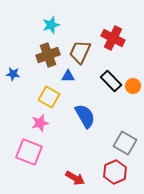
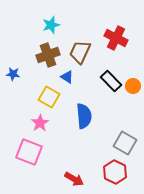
red cross: moved 3 px right
blue triangle: moved 1 px left, 1 px down; rotated 32 degrees clockwise
blue semicircle: moved 1 px left; rotated 25 degrees clockwise
pink star: rotated 18 degrees counterclockwise
red hexagon: rotated 10 degrees counterclockwise
red arrow: moved 1 px left, 1 px down
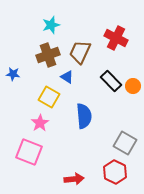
red arrow: rotated 36 degrees counterclockwise
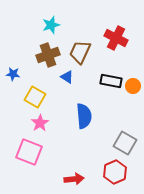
black rectangle: rotated 35 degrees counterclockwise
yellow square: moved 14 px left
red hexagon: rotated 10 degrees clockwise
